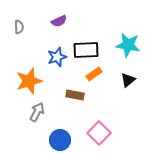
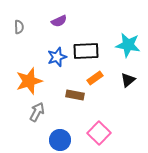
black rectangle: moved 1 px down
orange rectangle: moved 1 px right, 4 px down
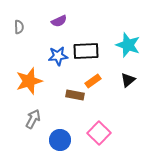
cyan star: rotated 10 degrees clockwise
blue star: moved 1 px right, 1 px up; rotated 12 degrees clockwise
orange rectangle: moved 2 px left, 3 px down
gray arrow: moved 4 px left, 7 px down
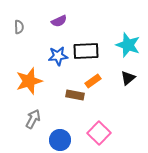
black triangle: moved 2 px up
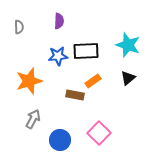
purple semicircle: rotated 63 degrees counterclockwise
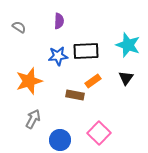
gray semicircle: rotated 56 degrees counterclockwise
black triangle: moved 2 px left; rotated 14 degrees counterclockwise
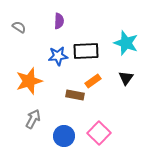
cyan star: moved 2 px left, 2 px up
blue circle: moved 4 px right, 4 px up
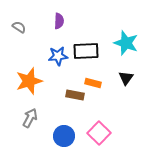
orange rectangle: moved 2 px down; rotated 49 degrees clockwise
gray arrow: moved 3 px left, 1 px up
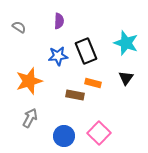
black rectangle: rotated 70 degrees clockwise
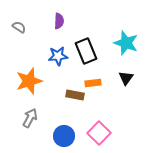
orange rectangle: rotated 21 degrees counterclockwise
